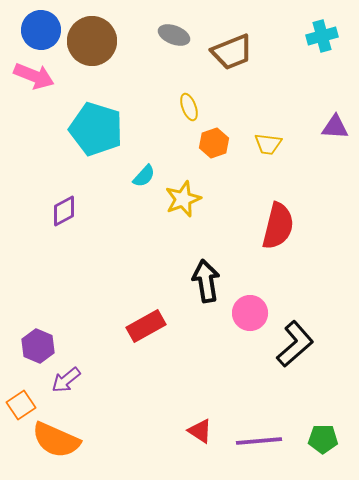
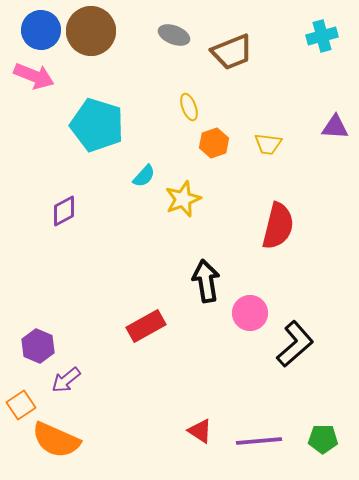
brown circle: moved 1 px left, 10 px up
cyan pentagon: moved 1 px right, 4 px up
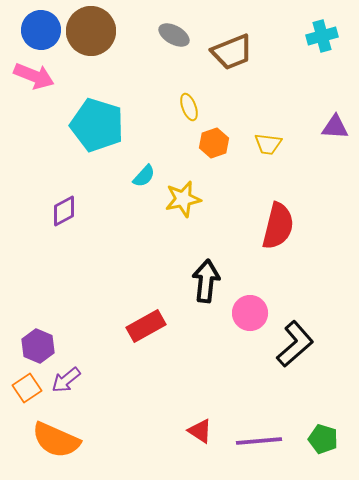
gray ellipse: rotated 8 degrees clockwise
yellow star: rotated 9 degrees clockwise
black arrow: rotated 15 degrees clockwise
orange square: moved 6 px right, 17 px up
green pentagon: rotated 16 degrees clockwise
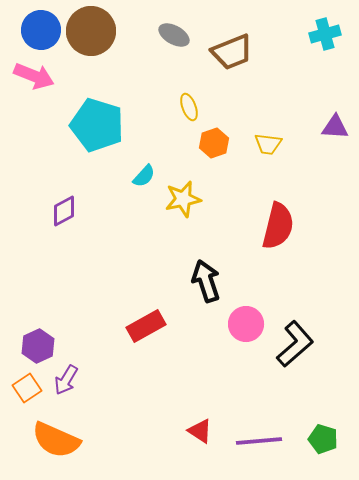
cyan cross: moved 3 px right, 2 px up
black arrow: rotated 24 degrees counterclockwise
pink circle: moved 4 px left, 11 px down
purple hexagon: rotated 12 degrees clockwise
purple arrow: rotated 20 degrees counterclockwise
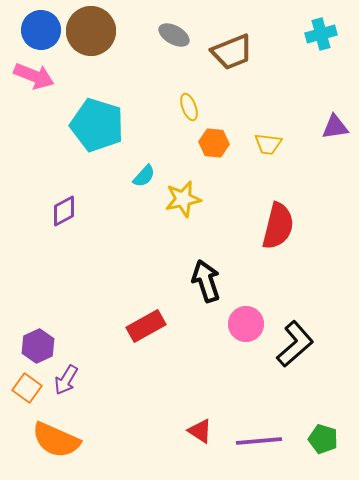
cyan cross: moved 4 px left
purple triangle: rotated 12 degrees counterclockwise
orange hexagon: rotated 24 degrees clockwise
orange square: rotated 20 degrees counterclockwise
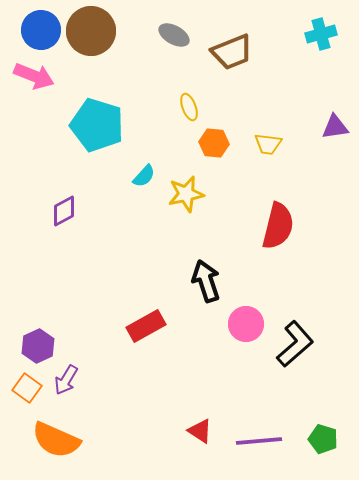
yellow star: moved 3 px right, 5 px up
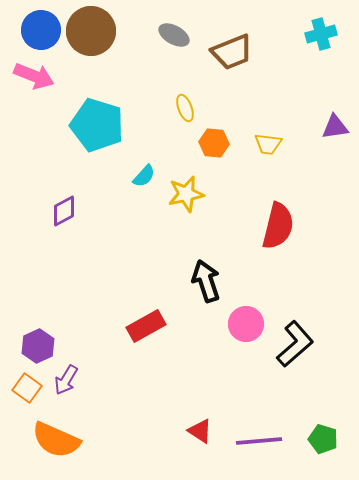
yellow ellipse: moved 4 px left, 1 px down
